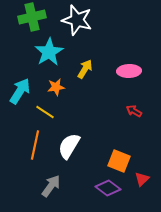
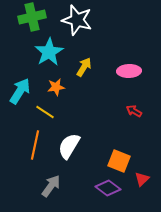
yellow arrow: moved 1 px left, 2 px up
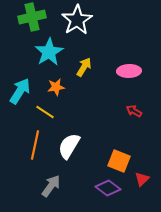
white star: rotated 24 degrees clockwise
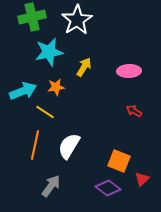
cyan star: rotated 20 degrees clockwise
cyan arrow: moved 3 px right; rotated 36 degrees clockwise
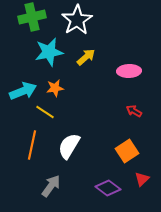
yellow arrow: moved 2 px right, 10 px up; rotated 18 degrees clockwise
orange star: moved 1 px left, 1 px down
orange line: moved 3 px left
orange square: moved 8 px right, 10 px up; rotated 35 degrees clockwise
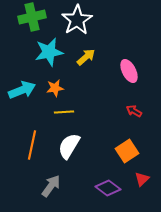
pink ellipse: rotated 65 degrees clockwise
cyan arrow: moved 1 px left, 1 px up
yellow line: moved 19 px right; rotated 36 degrees counterclockwise
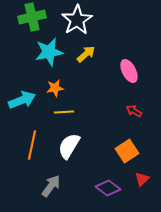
yellow arrow: moved 3 px up
cyan arrow: moved 10 px down
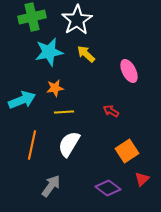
yellow arrow: rotated 96 degrees counterclockwise
red arrow: moved 23 px left
white semicircle: moved 2 px up
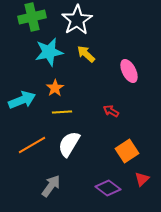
orange star: rotated 24 degrees counterclockwise
yellow line: moved 2 px left
orange line: rotated 48 degrees clockwise
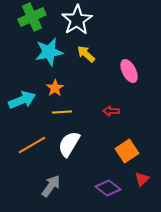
green cross: rotated 12 degrees counterclockwise
red arrow: rotated 28 degrees counterclockwise
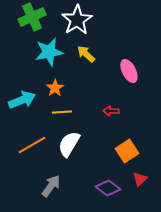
red triangle: moved 2 px left
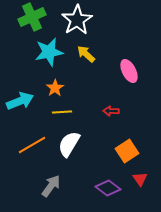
cyan arrow: moved 2 px left, 1 px down
red triangle: rotated 21 degrees counterclockwise
